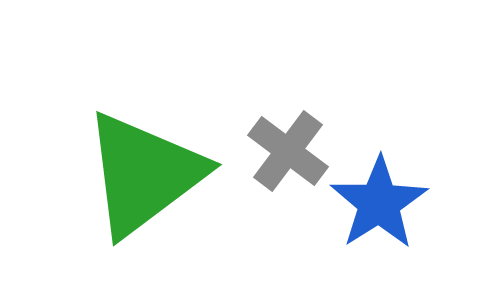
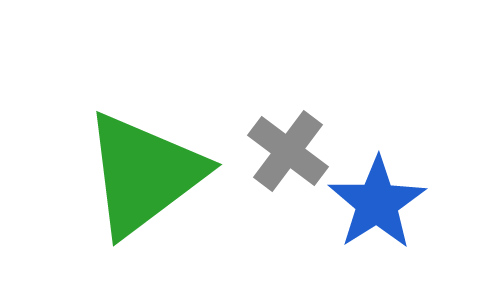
blue star: moved 2 px left
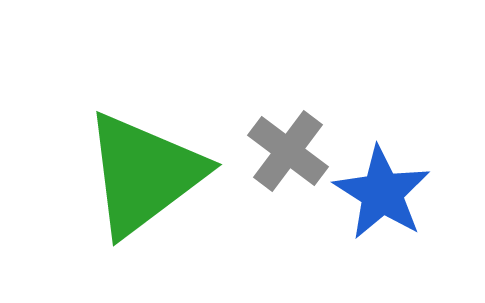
blue star: moved 5 px right, 10 px up; rotated 8 degrees counterclockwise
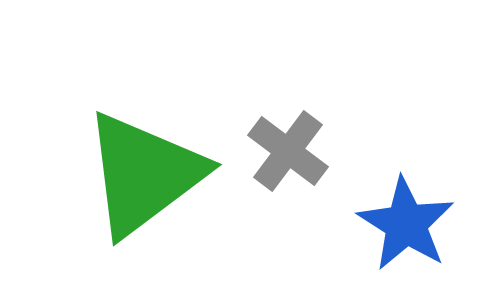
blue star: moved 24 px right, 31 px down
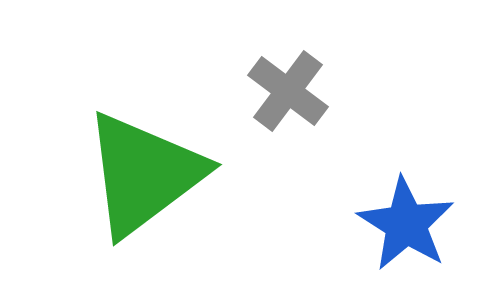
gray cross: moved 60 px up
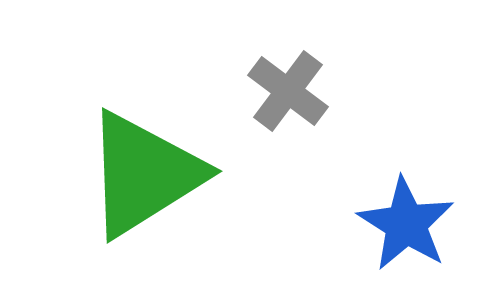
green triangle: rotated 5 degrees clockwise
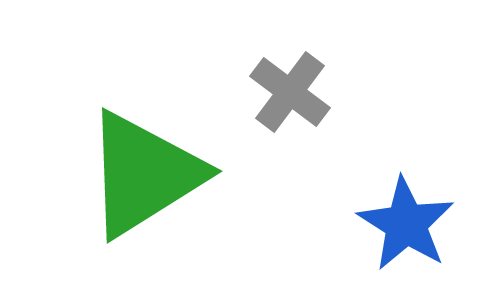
gray cross: moved 2 px right, 1 px down
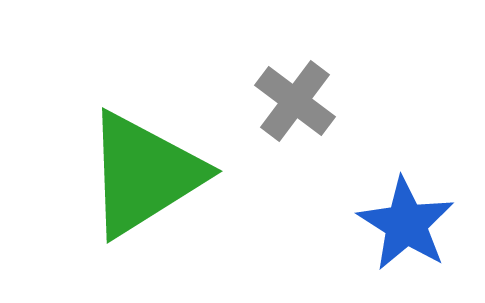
gray cross: moved 5 px right, 9 px down
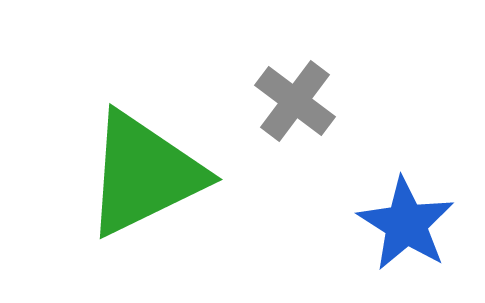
green triangle: rotated 6 degrees clockwise
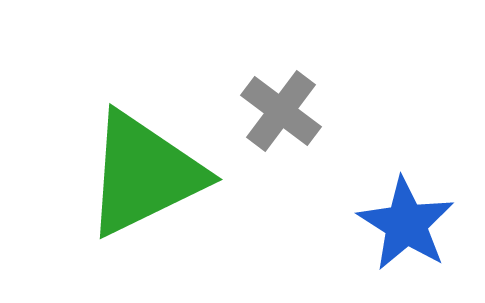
gray cross: moved 14 px left, 10 px down
